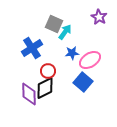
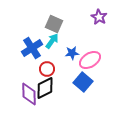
cyan arrow: moved 13 px left, 9 px down
red circle: moved 1 px left, 2 px up
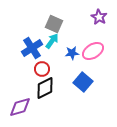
pink ellipse: moved 3 px right, 9 px up
red circle: moved 5 px left
purple diamond: moved 9 px left, 13 px down; rotated 75 degrees clockwise
